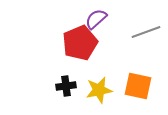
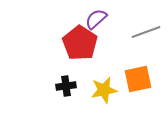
red pentagon: rotated 16 degrees counterclockwise
orange square: moved 7 px up; rotated 24 degrees counterclockwise
yellow star: moved 5 px right
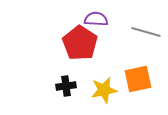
purple semicircle: rotated 45 degrees clockwise
gray line: rotated 36 degrees clockwise
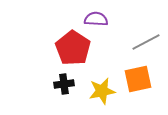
gray line: moved 10 px down; rotated 44 degrees counterclockwise
red pentagon: moved 7 px left, 5 px down
black cross: moved 2 px left, 2 px up
yellow star: moved 2 px left, 1 px down
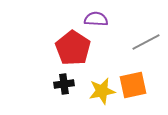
orange square: moved 5 px left, 6 px down
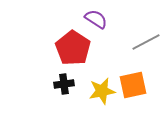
purple semicircle: rotated 30 degrees clockwise
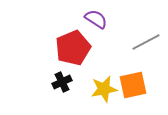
red pentagon: rotated 16 degrees clockwise
black cross: moved 2 px left, 2 px up; rotated 18 degrees counterclockwise
yellow star: moved 2 px right, 2 px up
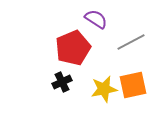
gray line: moved 15 px left
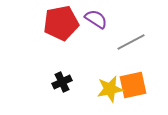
red pentagon: moved 12 px left, 25 px up; rotated 12 degrees clockwise
yellow star: moved 6 px right
